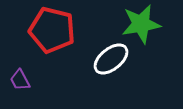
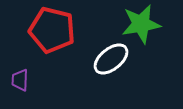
purple trapezoid: rotated 30 degrees clockwise
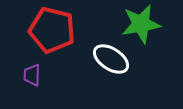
white ellipse: rotated 72 degrees clockwise
purple trapezoid: moved 12 px right, 5 px up
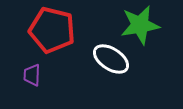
green star: moved 1 px left, 1 px down
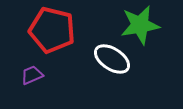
white ellipse: moved 1 px right
purple trapezoid: rotated 65 degrees clockwise
